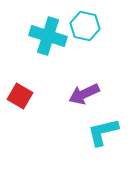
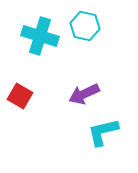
cyan cross: moved 8 px left
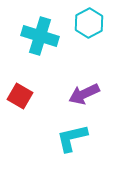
cyan hexagon: moved 4 px right, 3 px up; rotated 20 degrees clockwise
cyan L-shape: moved 31 px left, 6 px down
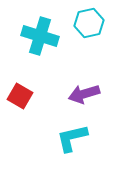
cyan hexagon: rotated 16 degrees clockwise
purple arrow: rotated 8 degrees clockwise
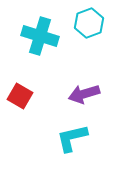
cyan hexagon: rotated 8 degrees counterclockwise
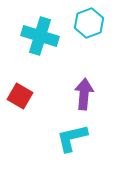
purple arrow: rotated 112 degrees clockwise
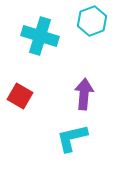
cyan hexagon: moved 3 px right, 2 px up
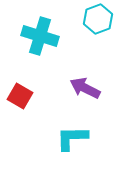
cyan hexagon: moved 6 px right, 2 px up
purple arrow: moved 1 px right, 6 px up; rotated 68 degrees counterclockwise
cyan L-shape: rotated 12 degrees clockwise
